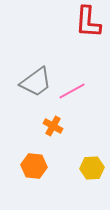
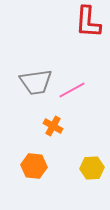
gray trapezoid: rotated 28 degrees clockwise
pink line: moved 1 px up
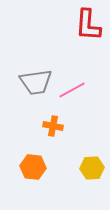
red L-shape: moved 3 px down
orange cross: rotated 18 degrees counterclockwise
orange hexagon: moved 1 px left, 1 px down
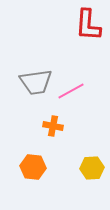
pink line: moved 1 px left, 1 px down
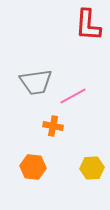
pink line: moved 2 px right, 5 px down
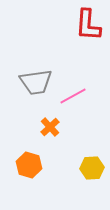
orange cross: moved 3 px left, 1 px down; rotated 36 degrees clockwise
orange hexagon: moved 4 px left, 2 px up; rotated 10 degrees clockwise
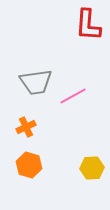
orange cross: moved 24 px left; rotated 18 degrees clockwise
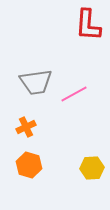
pink line: moved 1 px right, 2 px up
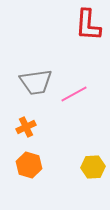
yellow hexagon: moved 1 px right, 1 px up
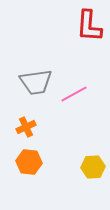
red L-shape: moved 1 px right, 1 px down
orange hexagon: moved 3 px up; rotated 10 degrees counterclockwise
